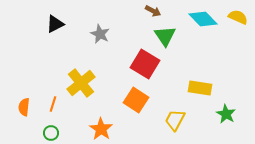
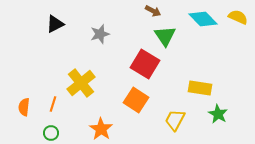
gray star: rotated 30 degrees clockwise
green star: moved 8 px left
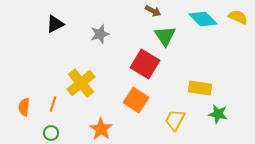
green star: rotated 18 degrees counterclockwise
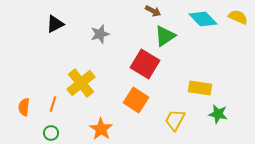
green triangle: rotated 30 degrees clockwise
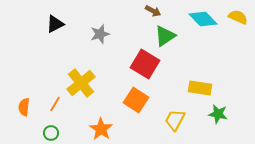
orange line: moved 2 px right; rotated 14 degrees clockwise
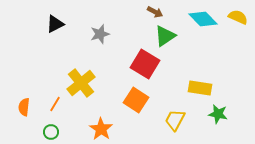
brown arrow: moved 2 px right, 1 px down
green circle: moved 1 px up
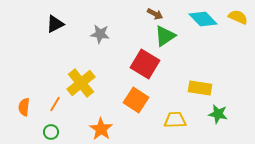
brown arrow: moved 2 px down
gray star: rotated 24 degrees clockwise
yellow trapezoid: rotated 60 degrees clockwise
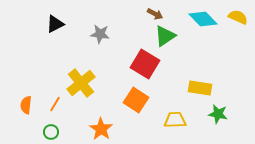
orange semicircle: moved 2 px right, 2 px up
